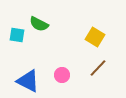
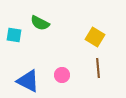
green semicircle: moved 1 px right, 1 px up
cyan square: moved 3 px left
brown line: rotated 48 degrees counterclockwise
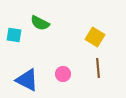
pink circle: moved 1 px right, 1 px up
blue triangle: moved 1 px left, 1 px up
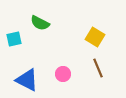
cyan square: moved 4 px down; rotated 21 degrees counterclockwise
brown line: rotated 18 degrees counterclockwise
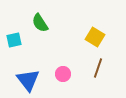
green semicircle: rotated 30 degrees clockwise
cyan square: moved 1 px down
brown line: rotated 42 degrees clockwise
blue triangle: moved 1 px right; rotated 25 degrees clockwise
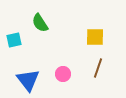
yellow square: rotated 30 degrees counterclockwise
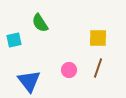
yellow square: moved 3 px right, 1 px down
pink circle: moved 6 px right, 4 px up
blue triangle: moved 1 px right, 1 px down
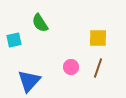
pink circle: moved 2 px right, 3 px up
blue triangle: rotated 20 degrees clockwise
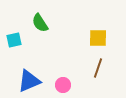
pink circle: moved 8 px left, 18 px down
blue triangle: rotated 25 degrees clockwise
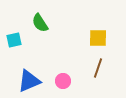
pink circle: moved 4 px up
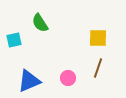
pink circle: moved 5 px right, 3 px up
